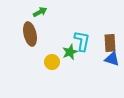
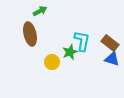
green arrow: moved 1 px up
brown rectangle: rotated 48 degrees counterclockwise
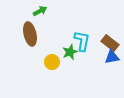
blue triangle: moved 2 px up; rotated 28 degrees counterclockwise
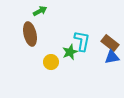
yellow circle: moved 1 px left
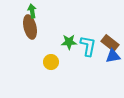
green arrow: moved 8 px left; rotated 72 degrees counterclockwise
brown ellipse: moved 7 px up
cyan L-shape: moved 6 px right, 5 px down
green star: moved 1 px left, 10 px up; rotated 21 degrees clockwise
blue triangle: moved 1 px right, 1 px up
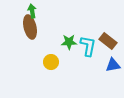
brown rectangle: moved 2 px left, 2 px up
blue triangle: moved 9 px down
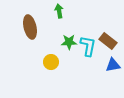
green arrow: moved 27 px right
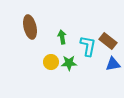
green arrow: moved 3 px right, 26 px down
green star: moved 21 px down
blue triangle: moved 1 px up
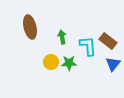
cyan L-shape: rotated 15 degrees counterclockwise
blue triangle: rotated 42 degrees counterclockwise
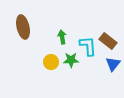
brown ellipse: moved 7 px left
green star: moved 2 px right, 3 px up
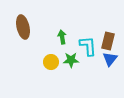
brown rectangle: rotated 66 degrees clockwise
blue triangle: moved 3 px left, 5 px up
